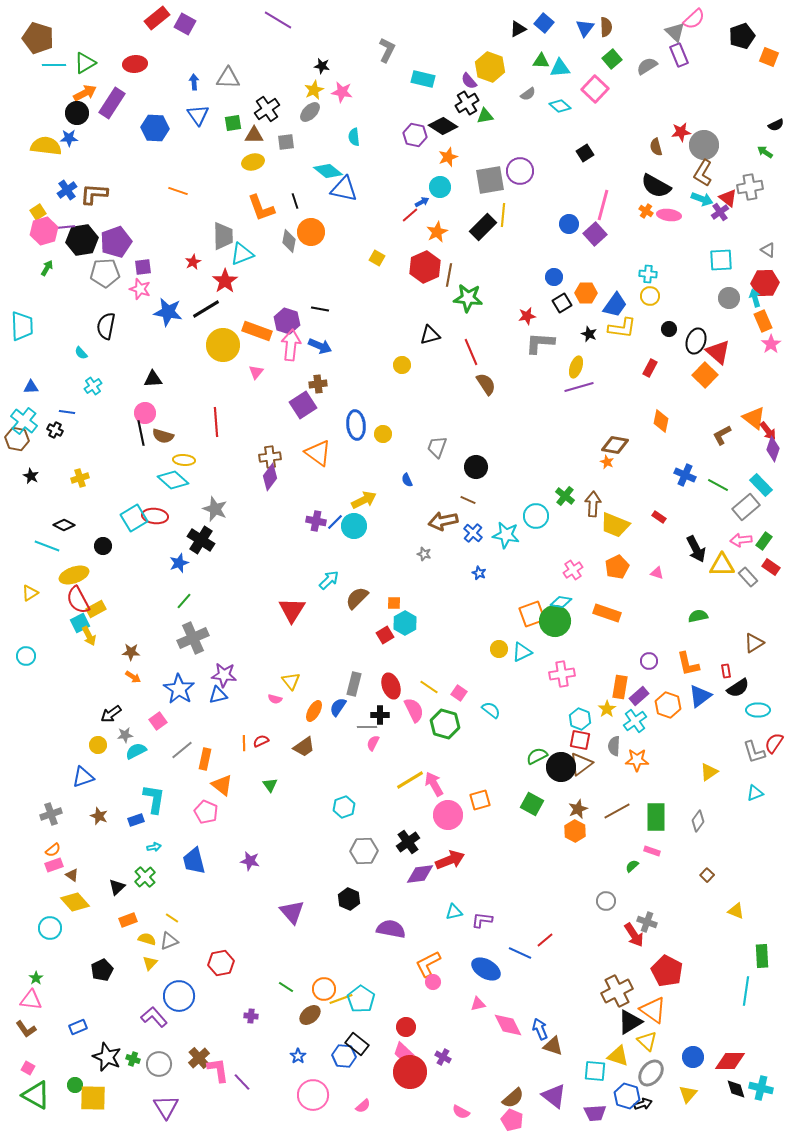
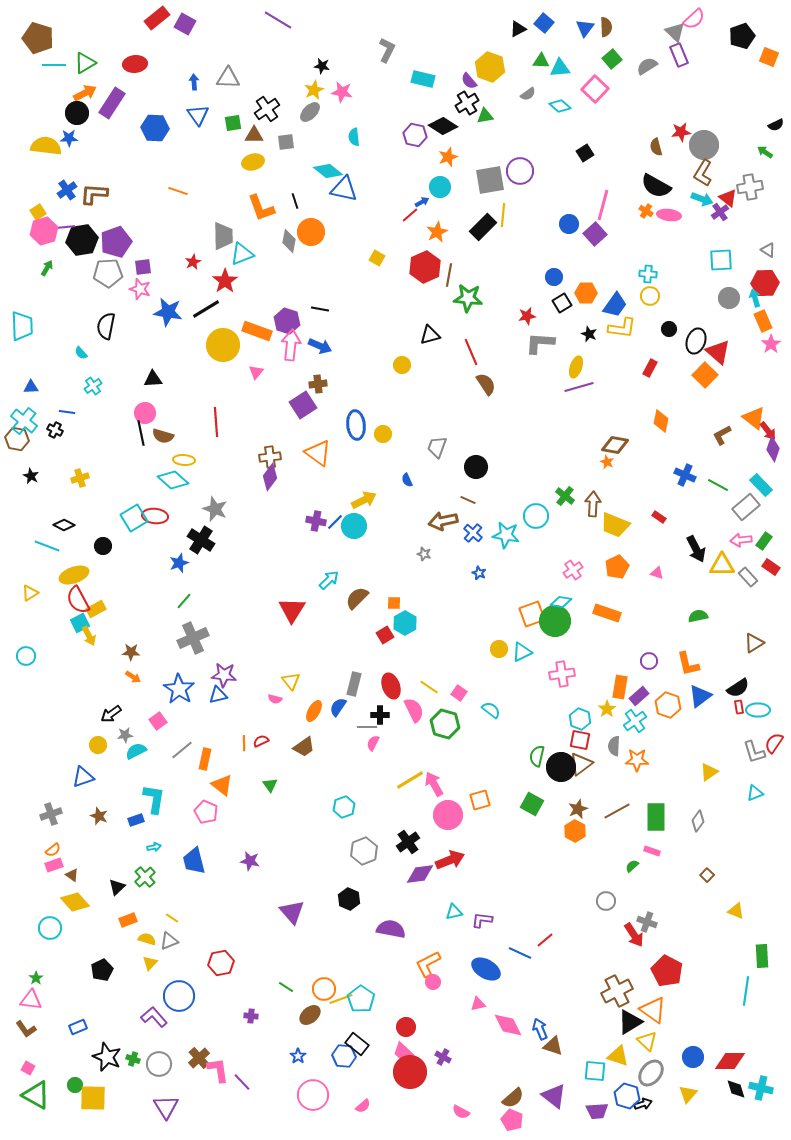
gray pentagon at (105, 273): moved 3 px right
red rectangle at (726, 671): moved 13 px right, 36 px down
green semicircle at (537, 756): rotated 50 degrees counterclockwise
gray hexagon at (364, 851): rotated 20 degrees counterclockwise
purple trapezoid at (595, 1113): moved 2 px right, 2 px up
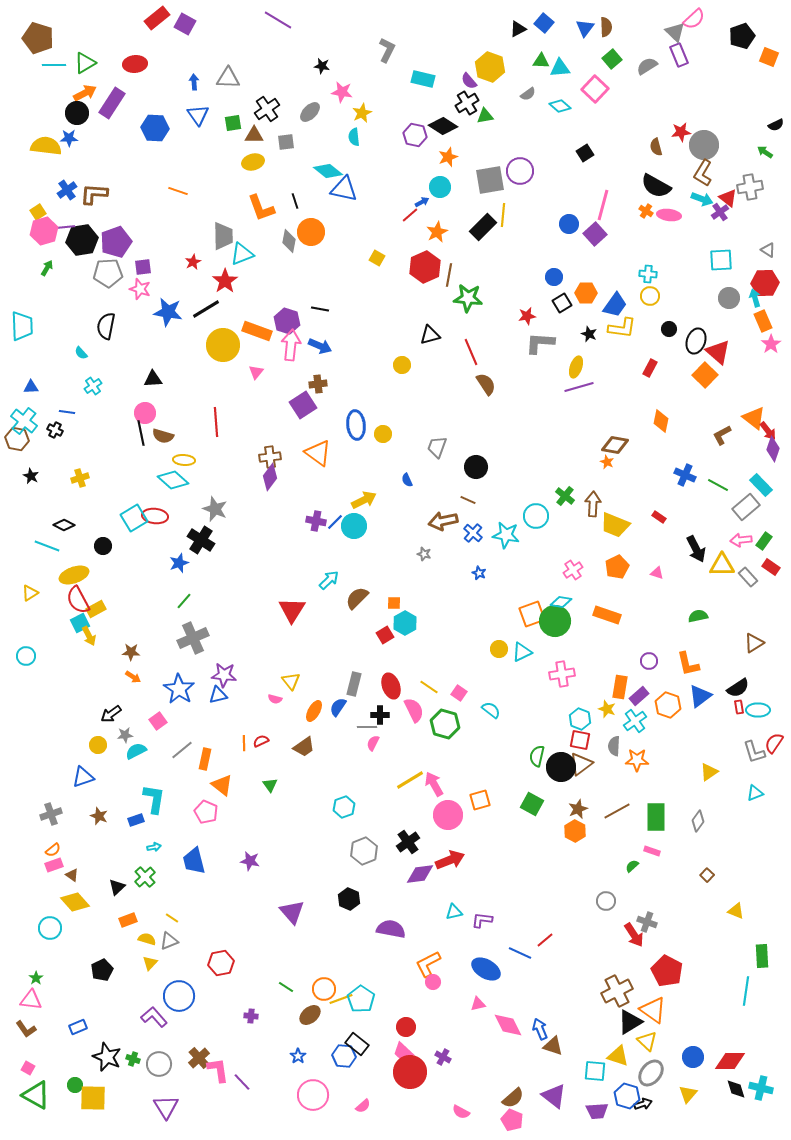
yellow star at (314, 90): moved 48 px right, 23 px down
orange rectangle at (607, 613): moved 2 px down
yellow star at (607, 709): rotated 18 degrees counterclockwise
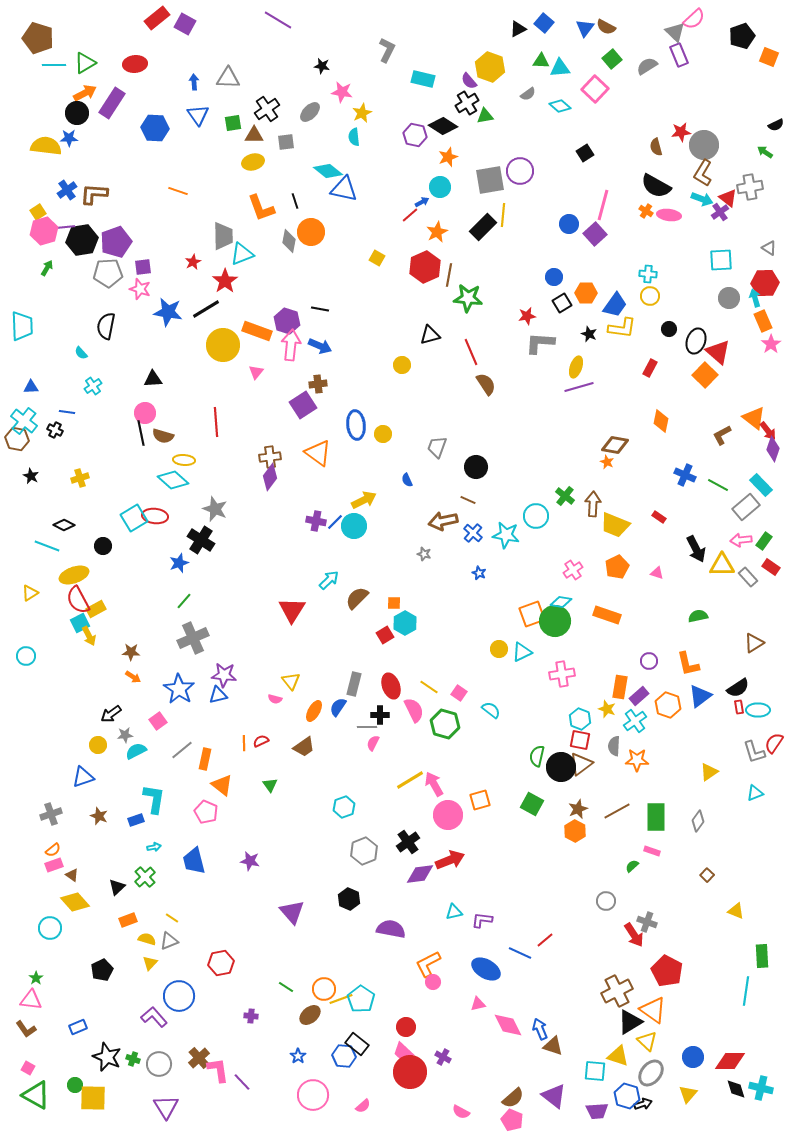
brown semicircle at (606, 27): rotated 120 degrees clockwise
gray triangle at (768, 250): moved 1 px right, 2 px up
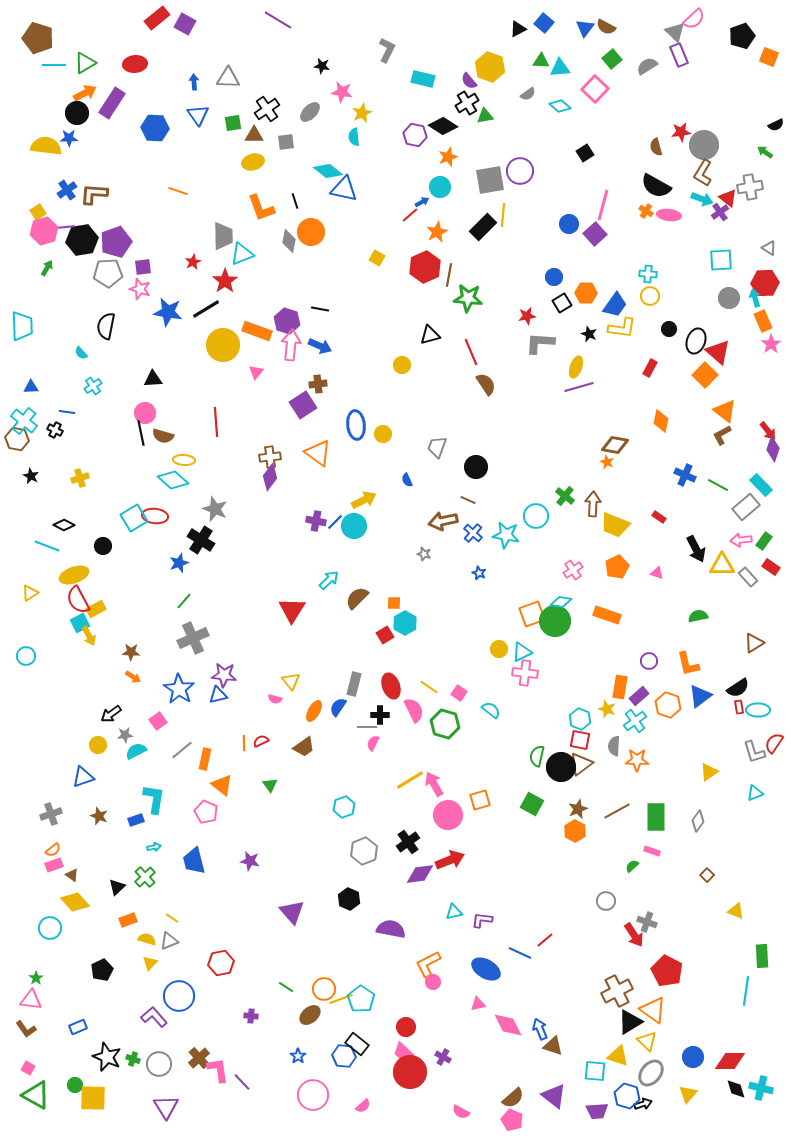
orange triangle at (754, 418): moved 29 px left, 7 px up
pink cross at (562, 674): moved 37 px left, 1 px up; rotated 15 degrees clockwise
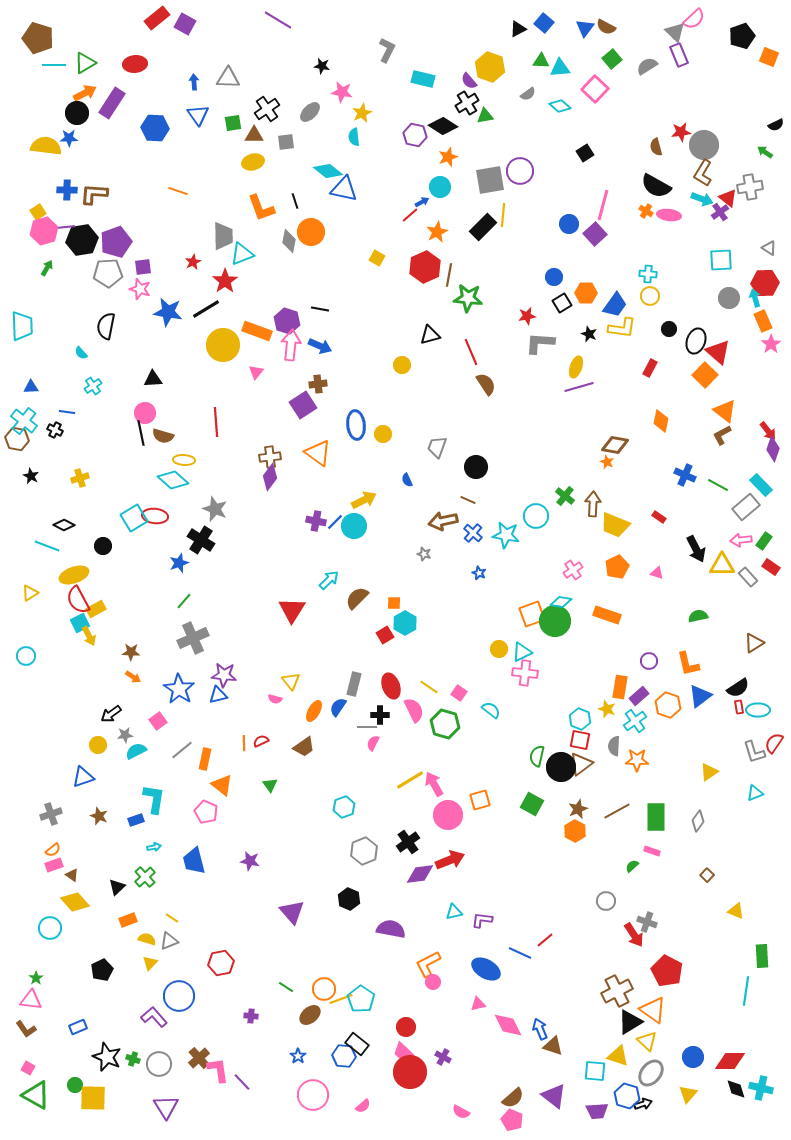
blue cross at (67, 190): rotated 36 degrees clockwise
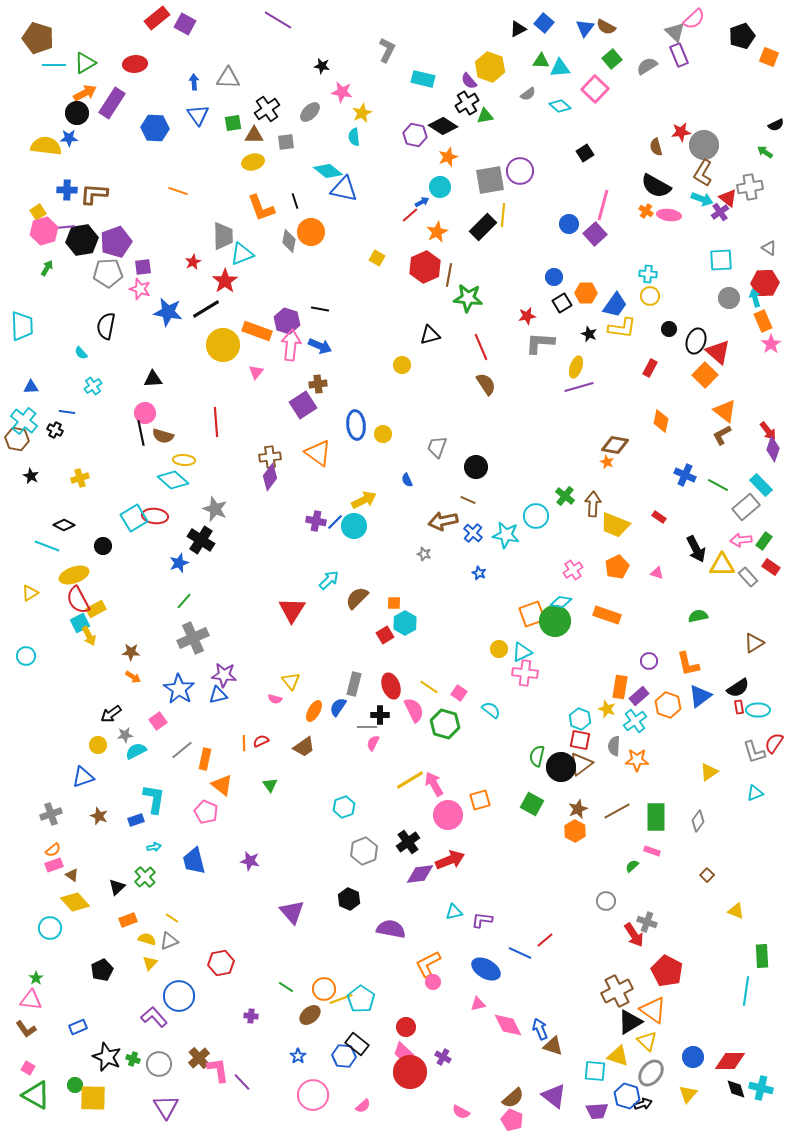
red line at (471, 352): moved 10 px right, 5 px up
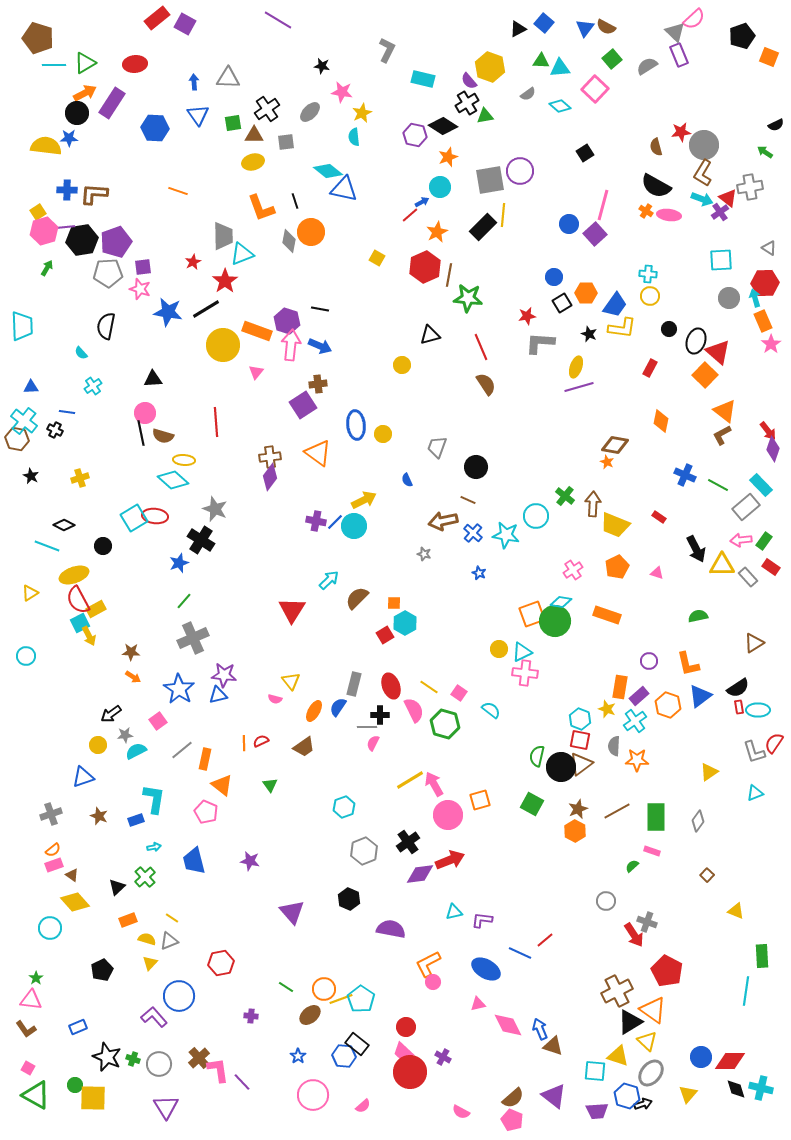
blue circle at (693, 1057): moved 8 px right
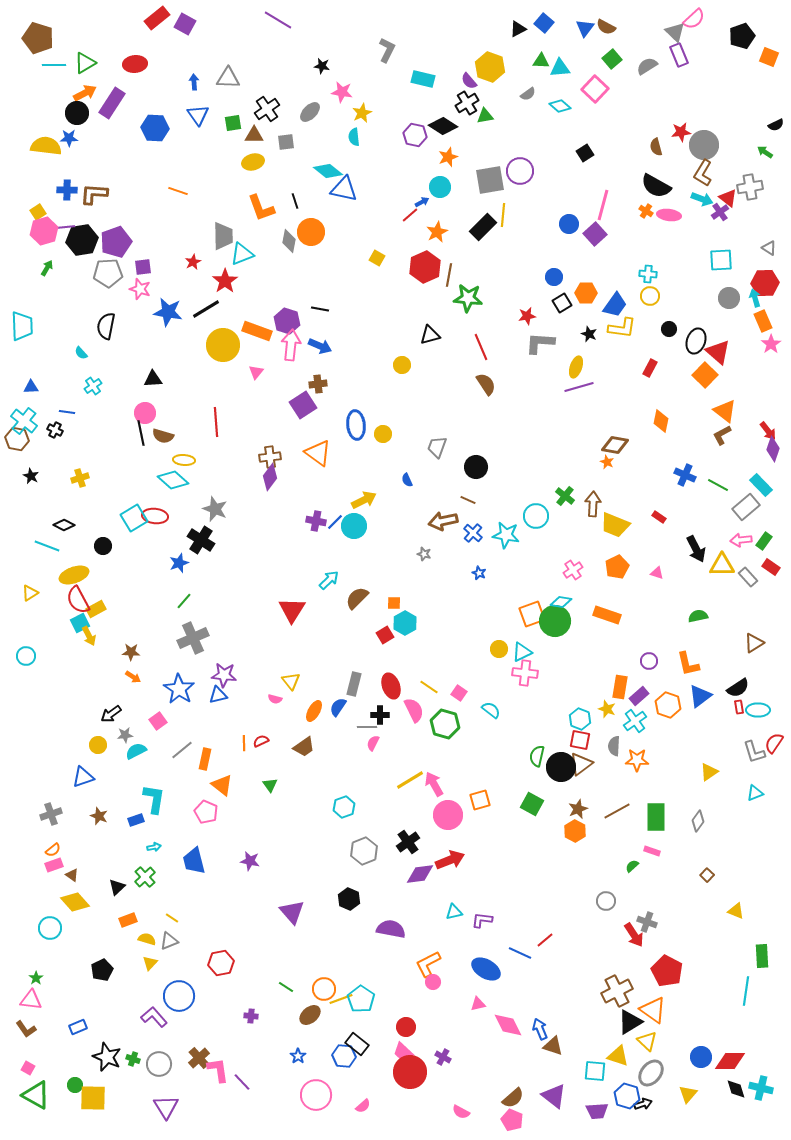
pink circle at (313, 1095): moved 3 px right
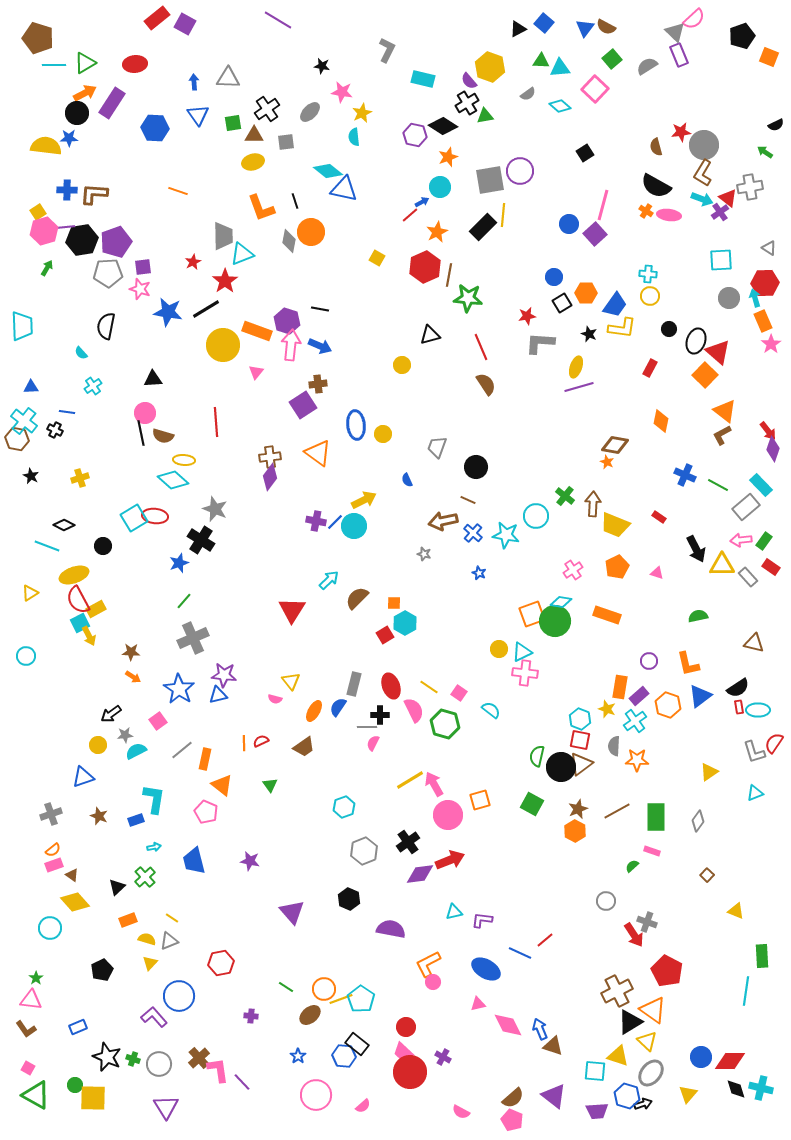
brown triangle at (754, 643): rotated 45 degrees clockwise
